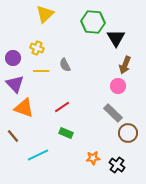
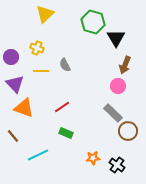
green hexagon: rotated 10 degrees clockwise
purple circle: moved 2 px left, 1 px up
brown circle: moved 2 px up
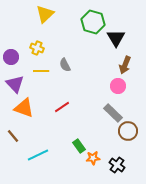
green rectangle: moved 13 px right, 13 px down; rotated 32 degrees clockwise
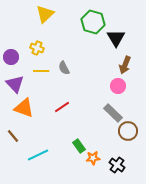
gray semicircle: moved 1 px left, 3 px down
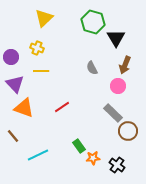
yellow triangle: moved 1 px left, 4 px down
gray semicircle: moved 28 px right
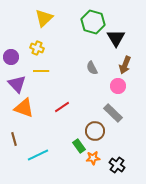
purple triangle: moved 2 px right
brown circle: moved 33 px left
brown line: moved 1 px right, 3 px down; rotated 24 degrees clockwise
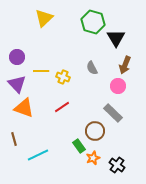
yellow cross: moved 26 px right, 29 px down
purple circle: moved 6 px right
orange star: rotated 16 degrees counterclockwise
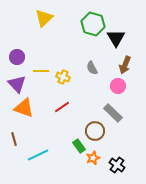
green hexagon: moved 2 px down
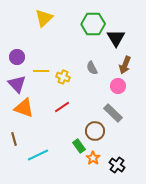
green hexagon: rotated 15 degrees counterclockwise
orange star: rotated 16 degrees counterclockwise
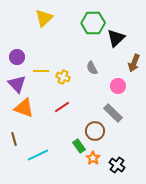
green hexagon: moved 1 px up
black triangle: rotated 18 degrees clockwise
brown arrow: moved 9 px right, 2 px up
